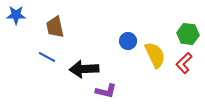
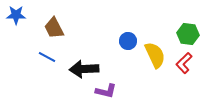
brown trapezoid: moved 1 px left, 1 px down; rotated 15 degrees counterclockwise
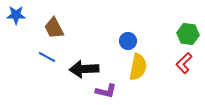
yellow semicircle: moved 17 px left, 12 px down; rotated 36 degrees clockwise
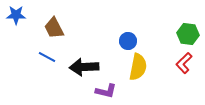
black arrow: moved 2 px up
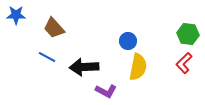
brown trapezoid: rotated 15 degrees counterclockwise
purple L-shape: rotated 15 degrees clockwise
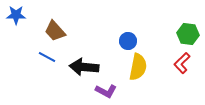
brown trapezoid: moved 1 px right, 3 px down
red L-shape: moved 2 px left
black arrow: rotated 8 degrees clockwise
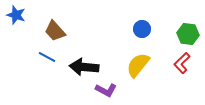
blue star: rotated 18 degrees clockwise
blue circle: moved 14 px right, 12 px up
yellow semicircle: moved 2 px up; rotated 152 degrees counterclockwise
purple L-shape: moved 1 px up
